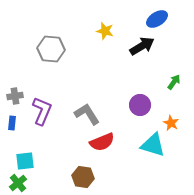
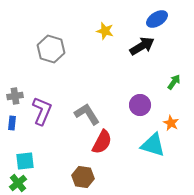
gray hexagon: rotated 12 degrees clockwise
red semicircle: rotated 40 degrees counterclockwise
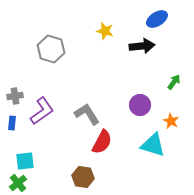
black arrow: rotated 25 degrees clockwise
purple L-shape: rotated 32 degrees clockwise
orange star: moved 2 px up
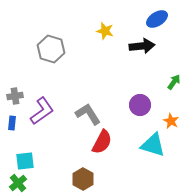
gray L-shape: moved 1 px right
brown hexagon: moved 2 px down; rotated 20 degrees clockwise
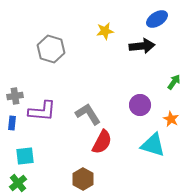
yellow star: rotated 24 degrees counterclockwise
purple L-shape: rotated 40 degrees clockwise
orange star: moved 2 px up
cyan square: moved 5 px up
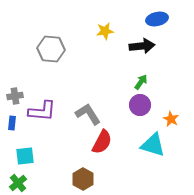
blue ellipse: rotated 20 degrees clockwise
gray hexagon: rotated 12 degrees counterclockwise
green arrow: moved 33 px left
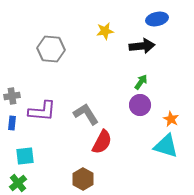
gray cross: moved 3 px left
gray L-shape: moved 2 px left
cyan triangle: moved 13 px right, 1 px down
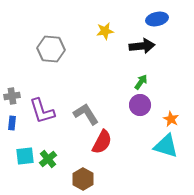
purple L-shape: rotated 68 degrees clockwise
green cross: moved 30 px right, 24 px up
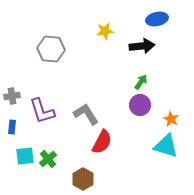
blue rectangle: moved 4 px down
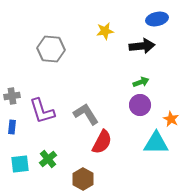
green arrow: rotated 35 degrees clockwise
cyan triangle: moved 10 px left, 3 px up; rotated 16 degrees counterclockwise
cyan square: moved 5 px left, 8 px down
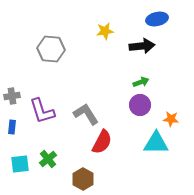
orange star: rotated 21 degrees counterclockwise
